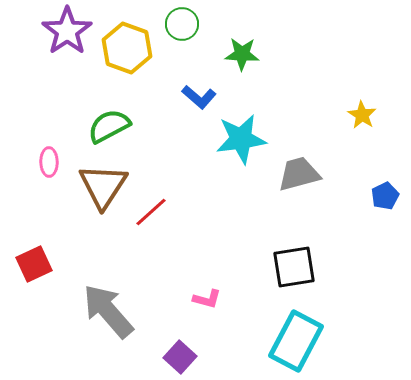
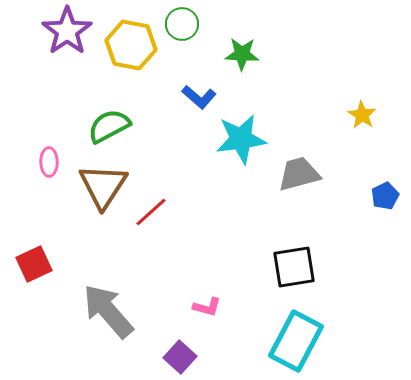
yellow hexagon: moved 4 px right, 3 px up; rotated 9 degrees counterclockwise
pink L-shape: moved 8 px down
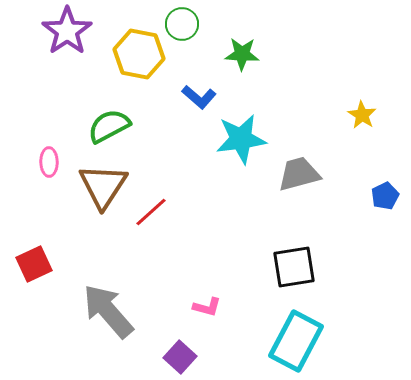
yellow hexagon: moved 8 px right, 9 px down
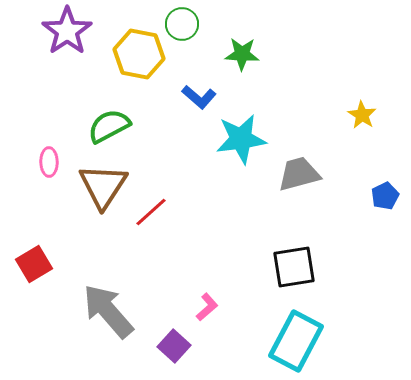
red square: rotated 6 degrees counterclockwise
pink L-shape: rotated 56 degrees counterclockwise
purple square: moved 6 px left, 11 px up
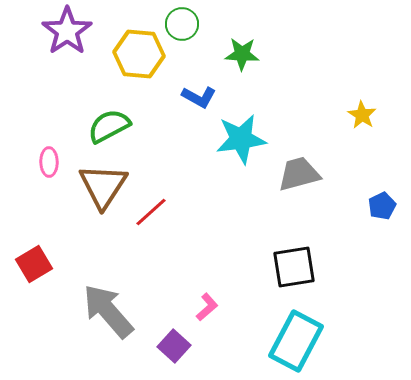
yellow hexagon: rotated 6 degrees counterclockwise
blue L-shape: rotated 12 degrees counterclockwise
blue pentagon: moved 3 px left, 10 px down
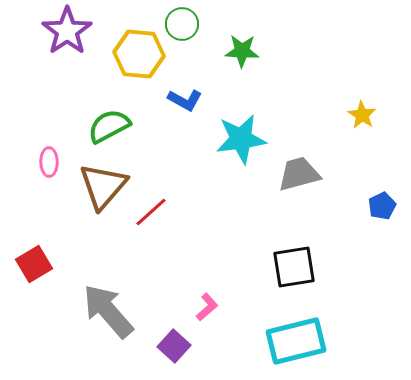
green star: moved 3 px up
blue L-shape: moved 14 px left, 3 px down
brown triangle: rotated 8 degrees clockwise
cyan rectangle: rotated 48 degrees clockwise
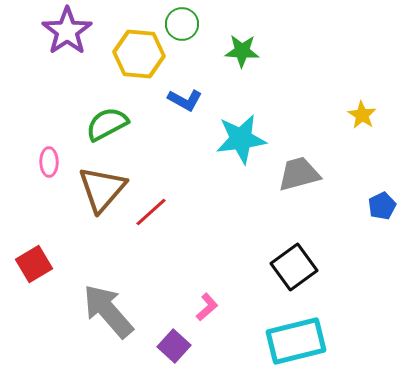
green semicircle: moved 2 px left, 2 px up
brown triangle: moved 1 px left, 3 px down
black square: rotated 27 degrees counterclockwise
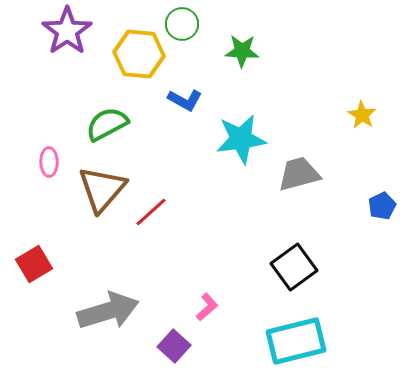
gray arrow: rotated 114 degrees clockwise
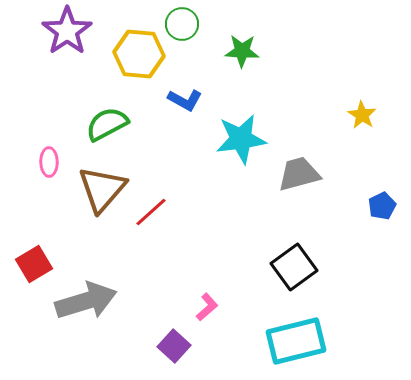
gray arrow: moved 22 px left, 10 px up
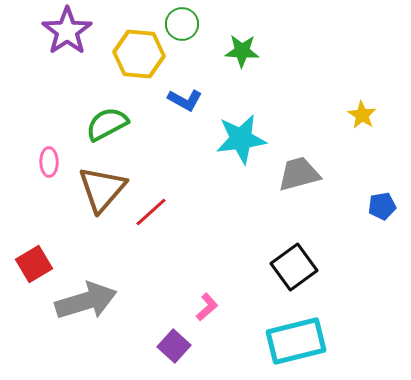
blue pentagon: rotated 16 degrees clockwise
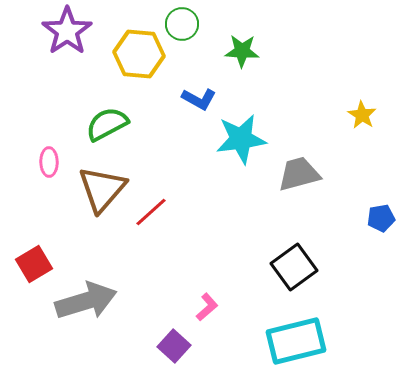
blue L-shape: moved 14 px right, 1 px up
blue pentagon: moved 1 px left, 12 px down
